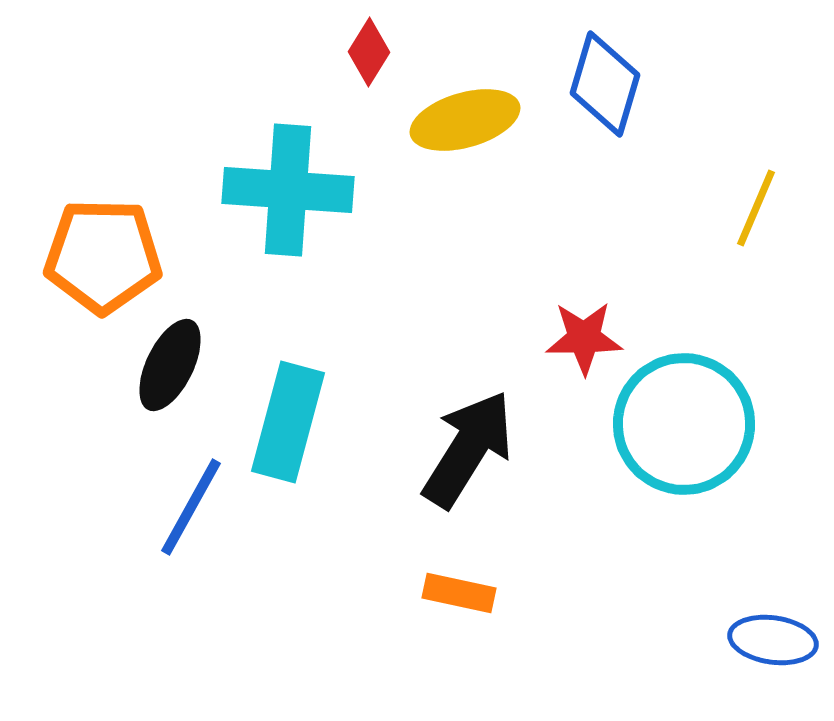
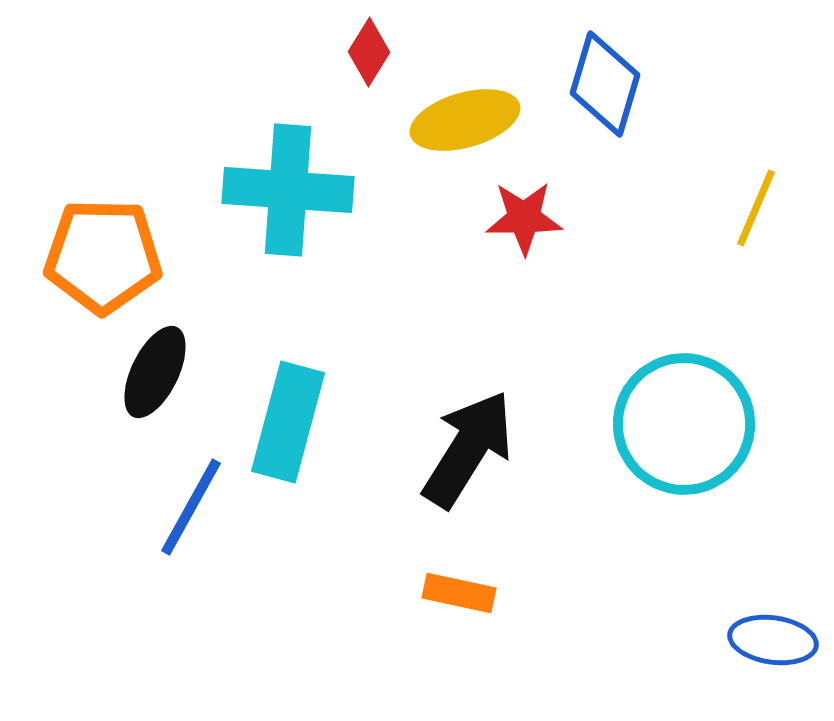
red star: moved 60 px left, 120 px up
black ellipse: moved 15 px left, 7 px down
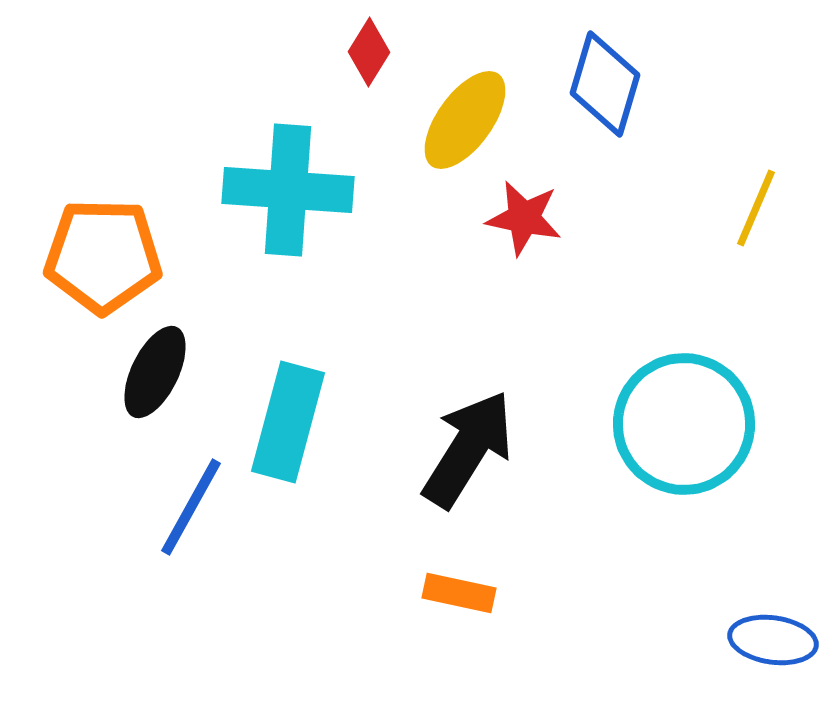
yellow ellipse: rotated 38 degrees counterclockwise
red star: rotated 12 degrees clockwise
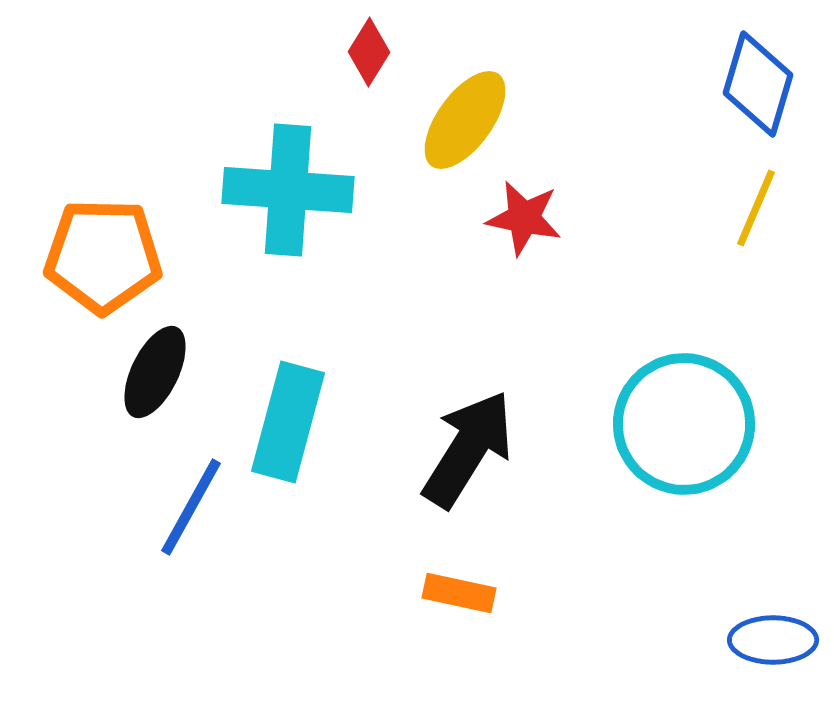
blue diamond: moved 153 px right
blue ellipse: rotated 8 degrees counterclockwise
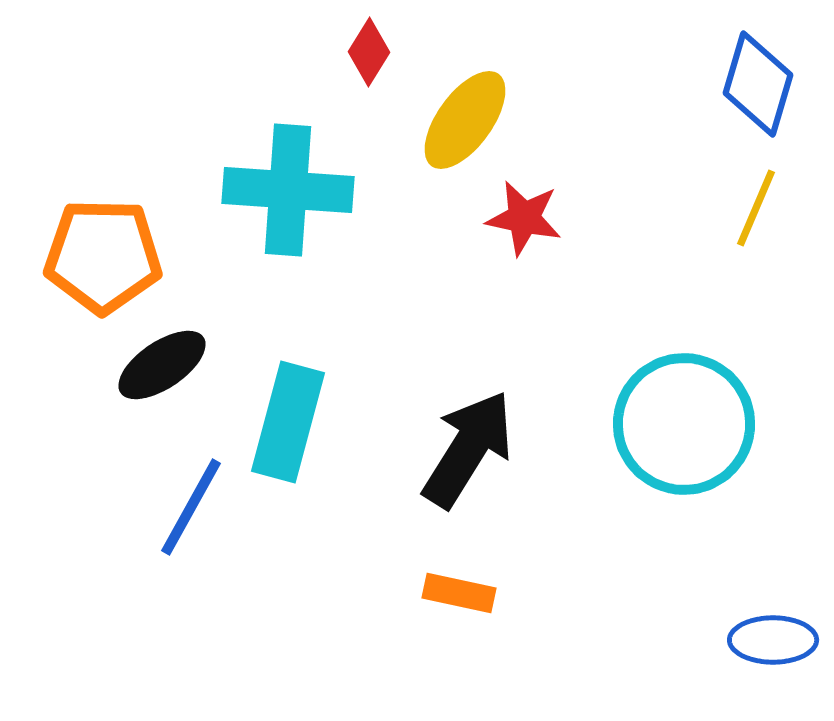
black ellipse: moved 7 px right, 7 px up; rotated 30 degrees clockwise
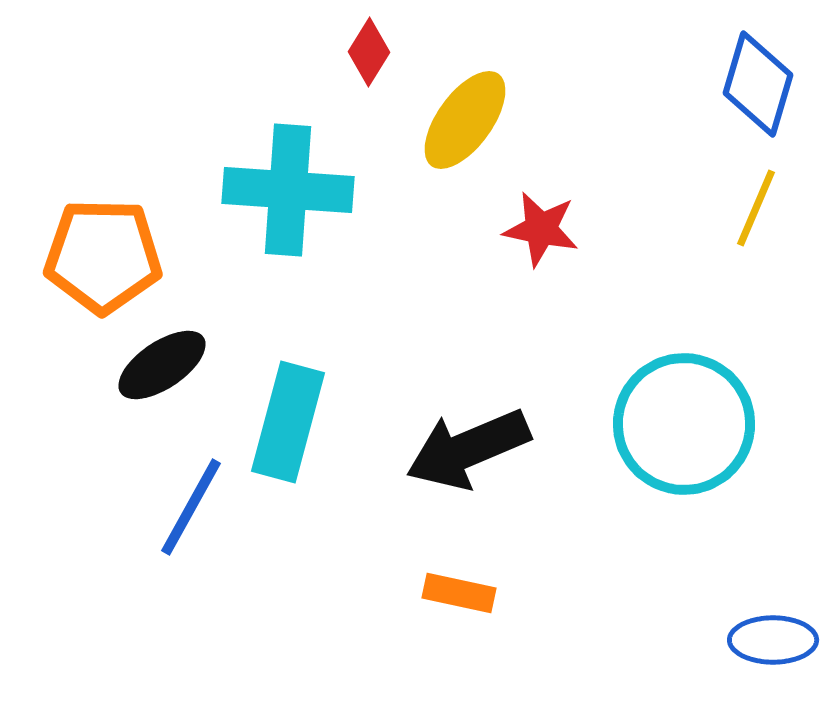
red star: moved 17 px right, 11 px down
black arrow: rotated 145 degrees counterclockwise
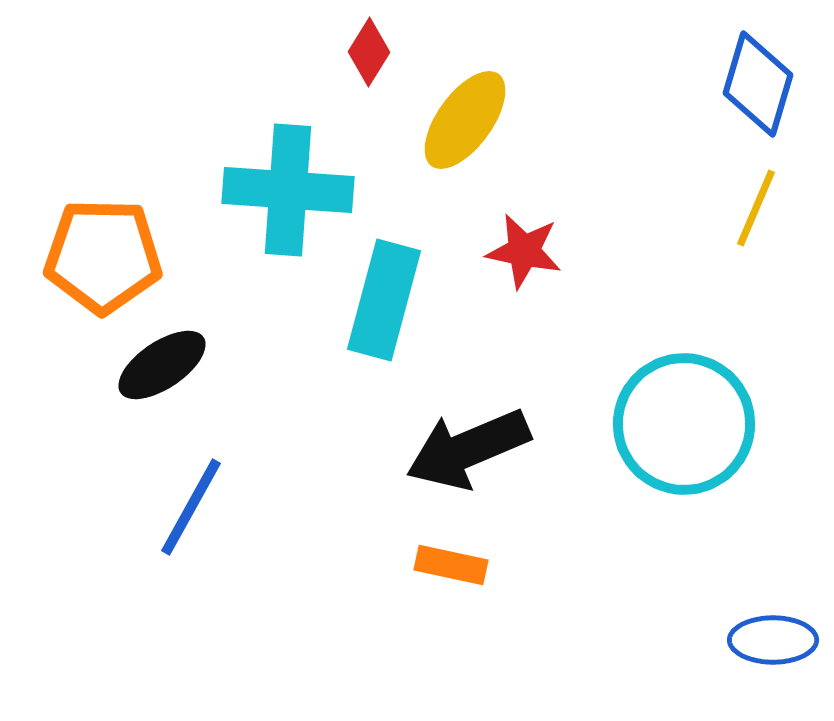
red star: moved 17 px left, 22 px down
cyan rectangle: moved 96 px right, 122 px up
orange rectangle: moved 8 px left, 28 px up
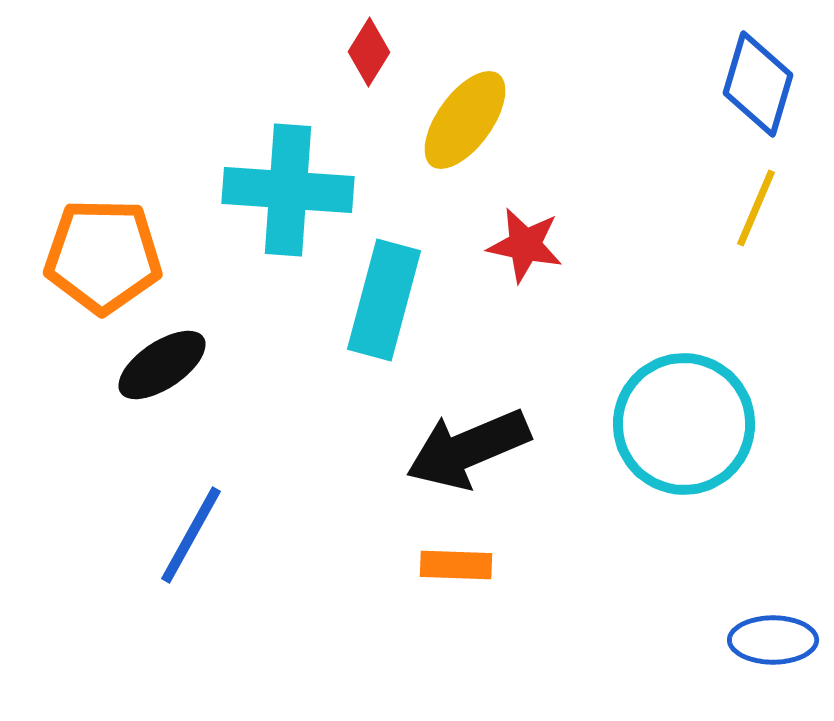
red star: moved 1 px right, 6 px up
blue line: moved 28 px down
orange rectangle: moved 5 px right; rotated 10 degrees counterclockwise
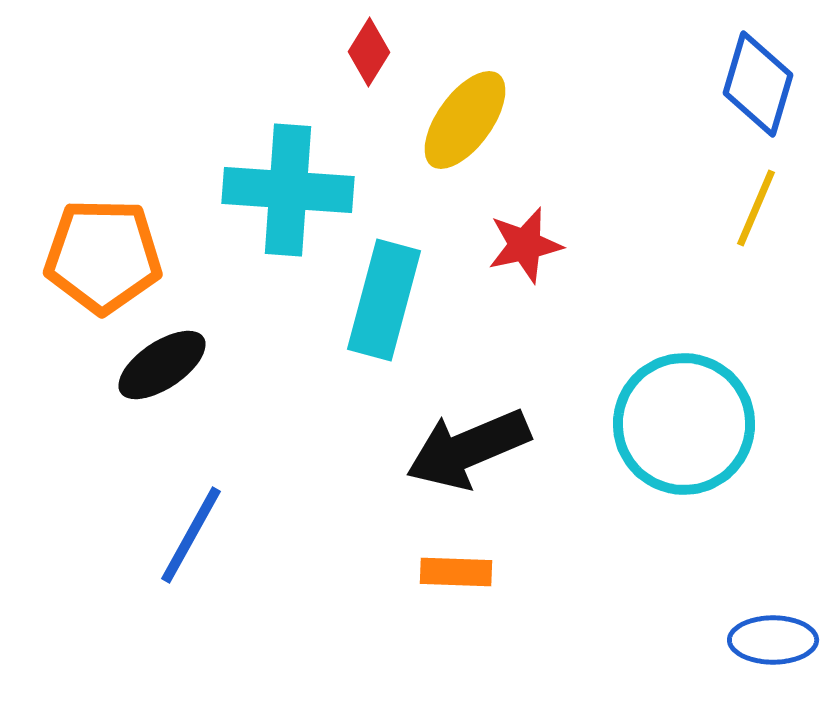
red star: rotated 24 degrees counterclockwise
orange rectangle: moved 7 px down
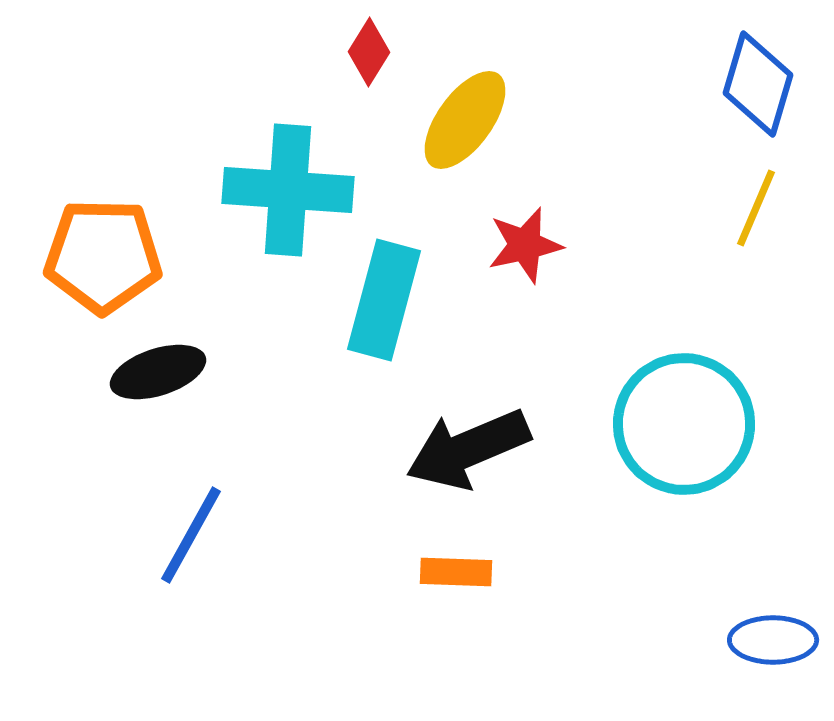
black ellipse: moved 4 px left, 7 px down; rotated 16 degrees clockwise
